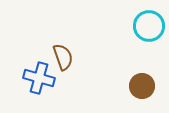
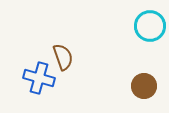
cyan circle: moved 1 px right
brown circle: moved 2 px right
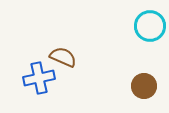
brown semicircle: rotated 48 degrees counterclockwise
blue cross: rotated 28 degrees counterclockwise
